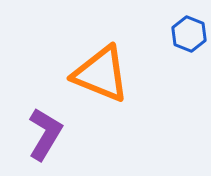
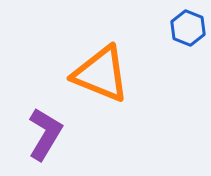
blue hexagon: moved 1 px left, 6 px up
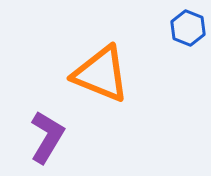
purple L-shape: moved 2 px right, 3 px down
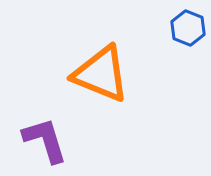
purple L-shape: moved 2 px left, 3 px down; rotated 48 degrees counterclockwise
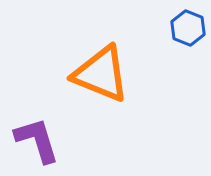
purple L-shape: moved 8 px left
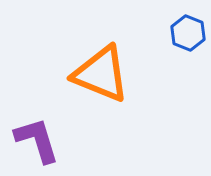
blue hexagon: moved 5 px down
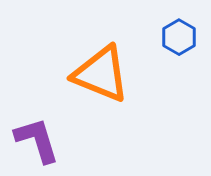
blue hexagon: moved 9 px left, 4 px down; rotated 8 degrees clockwise
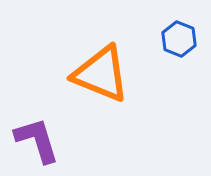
blue hexagon: moved 2 px down; rotated 8 degrees counterclockwise
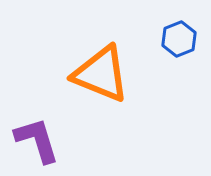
blue hexagon: rotated 16 degrees clockwise
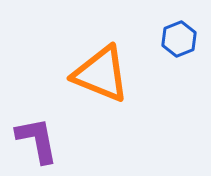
purple L-shape: rotated 6 degrees clockwise
